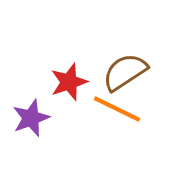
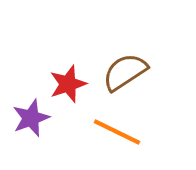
red star: moved 1 px left, 2 px down
orange line: moved 23 px down
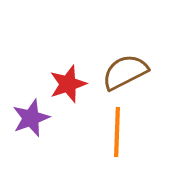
brown semicircle: rotated 6 degrees clockwise
orange line: rotated 66 degrees clockwise
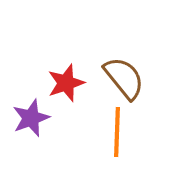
brown semicircle: moved 1 px left, 6 px down; rotated 78 degrees clockwise
red star: moved 2 px left, 1 px up
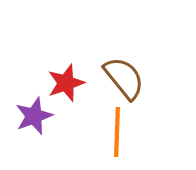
purple star: moved 3 px right, 2 px up
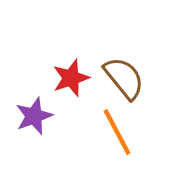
red star: moved 5 px right, 5 px up
orange line: rotated 30 degrees counterclockwise
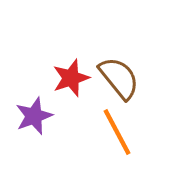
brown semicircle: moved 5 px left
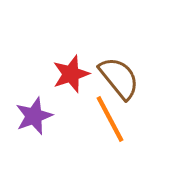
red star: moved 4 px up
orange line: moved 7 px left, 13 px up
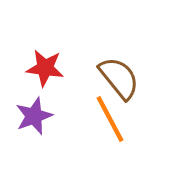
red star: moved 26 px left, 6 px up; rotated 27 degrees clockwise
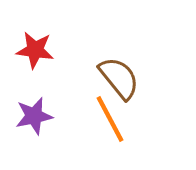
red star: moved 10 px left, 18 px up
purple star: rotated 9 degrees clockwise
